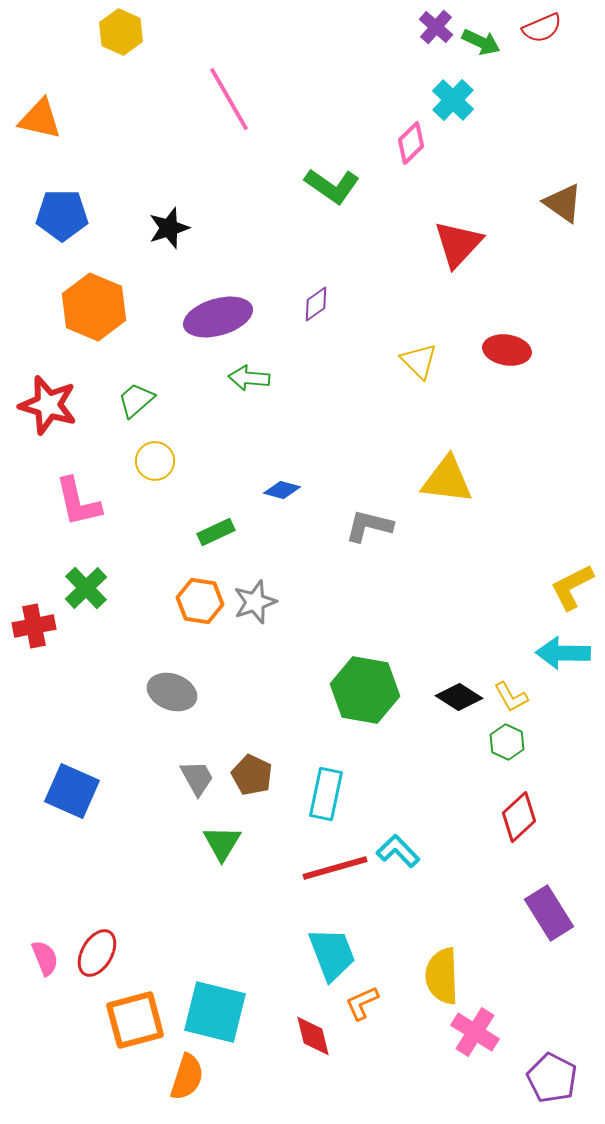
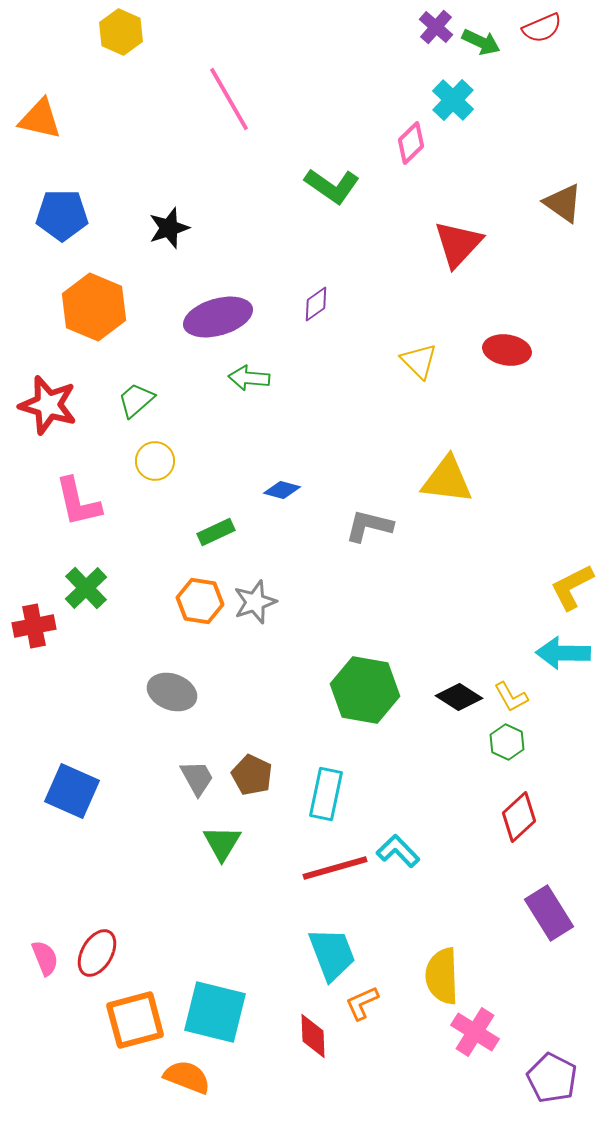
red diamond at (313, 1036): rotated 12 degrees clockwise
orange semicircle at (187, 1077): rotated 87 degrees counterclockwise
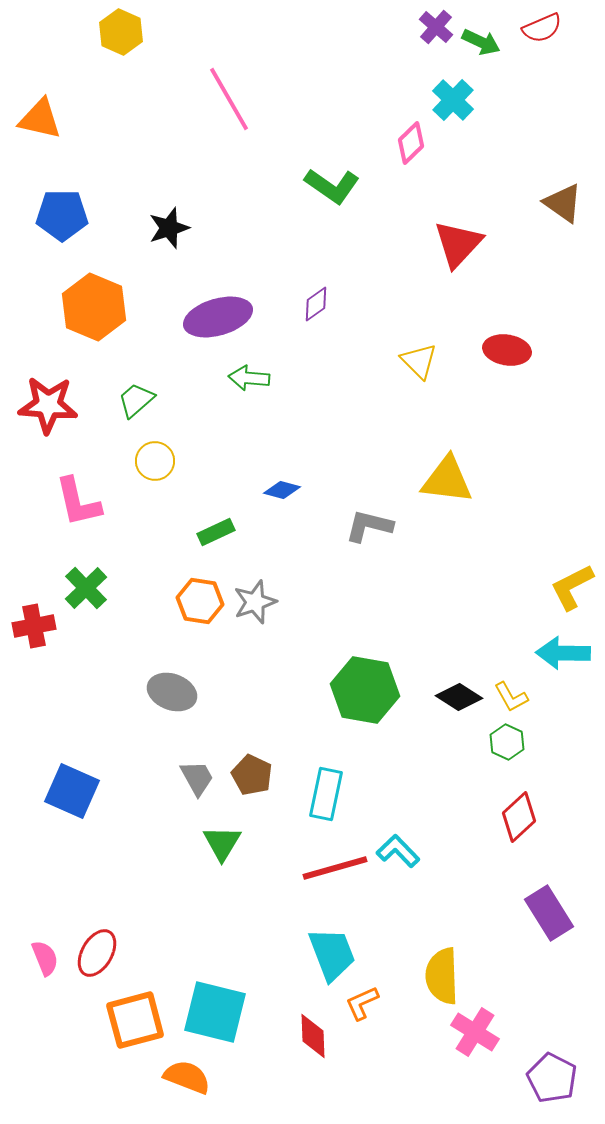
red star at (48, 405): rotated 12 degrees counterclockwise
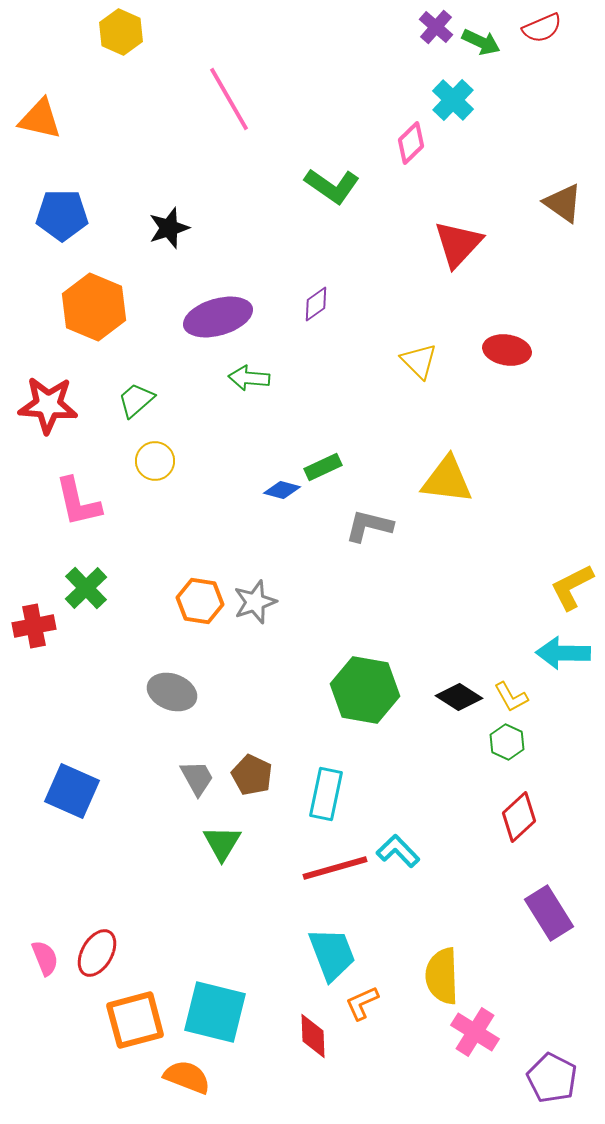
green rectangle at (216, 532): moved 107 px right, 65 px up
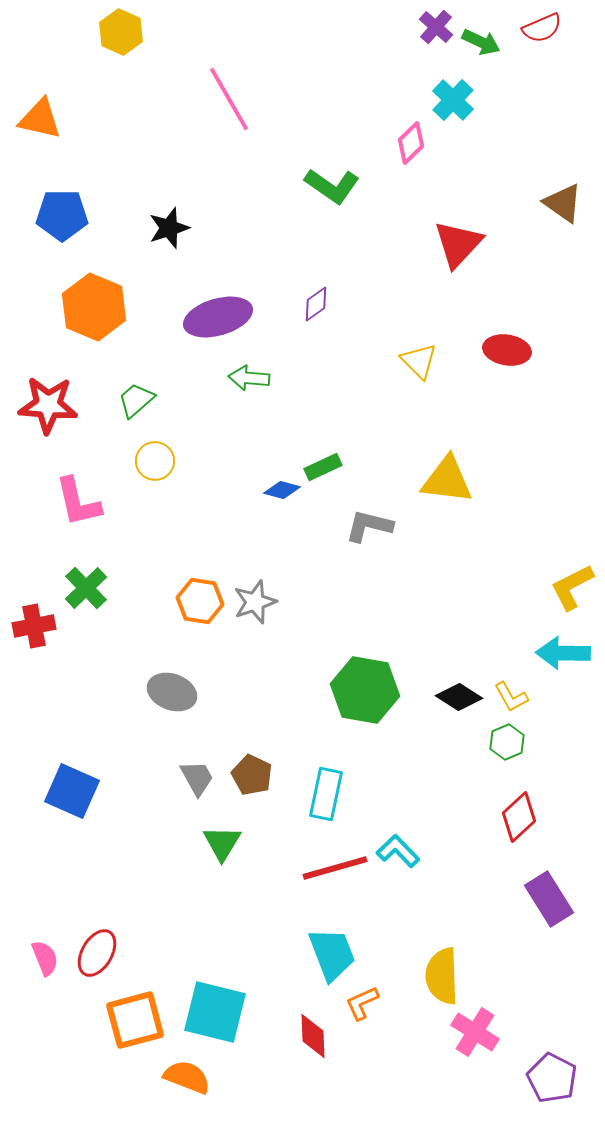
green hexagon at (507, 742): rotated 12 degrees clockwise
purple rectangle at (549, 913): moved 14 px up
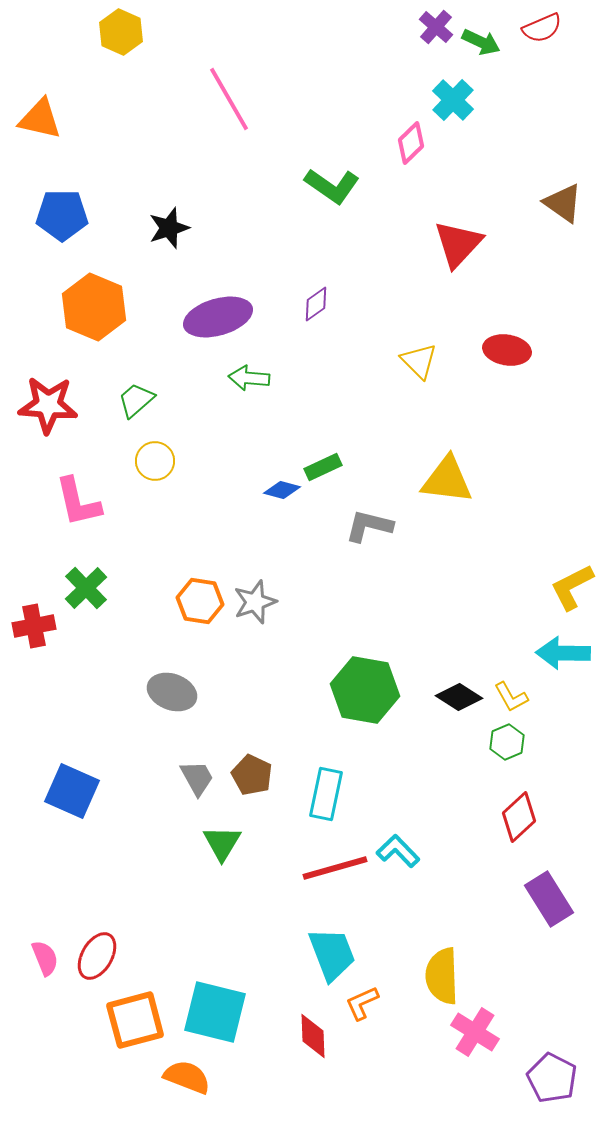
red ellipse at (97, 953): moved 3 px down
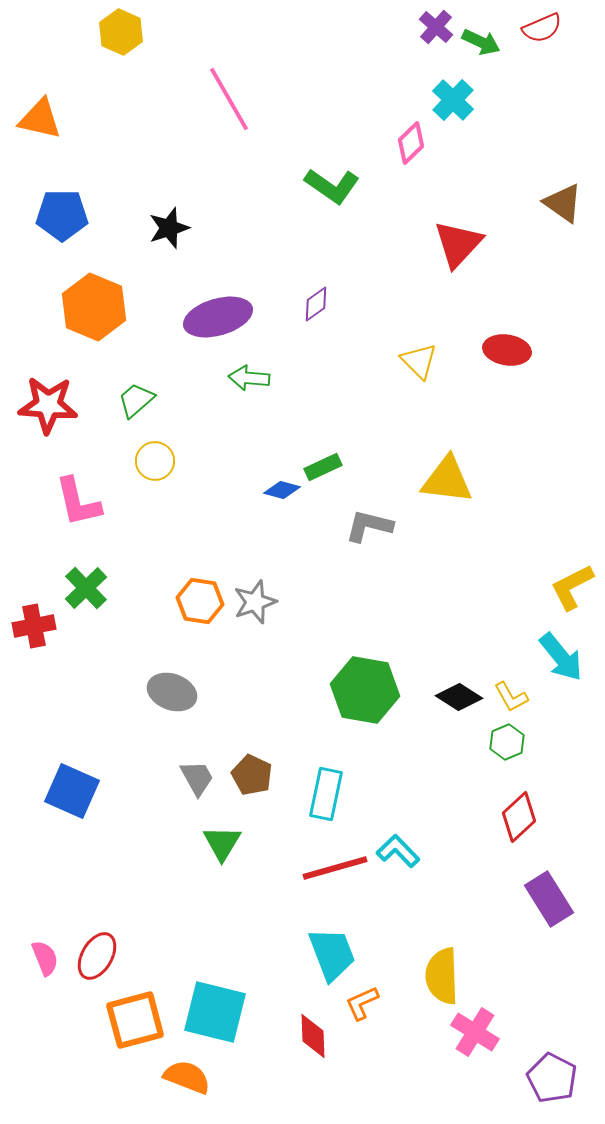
cyan arrow at (563, 653): moved 2 px left, 4 px down; rotated 130 degrees counterclockwise
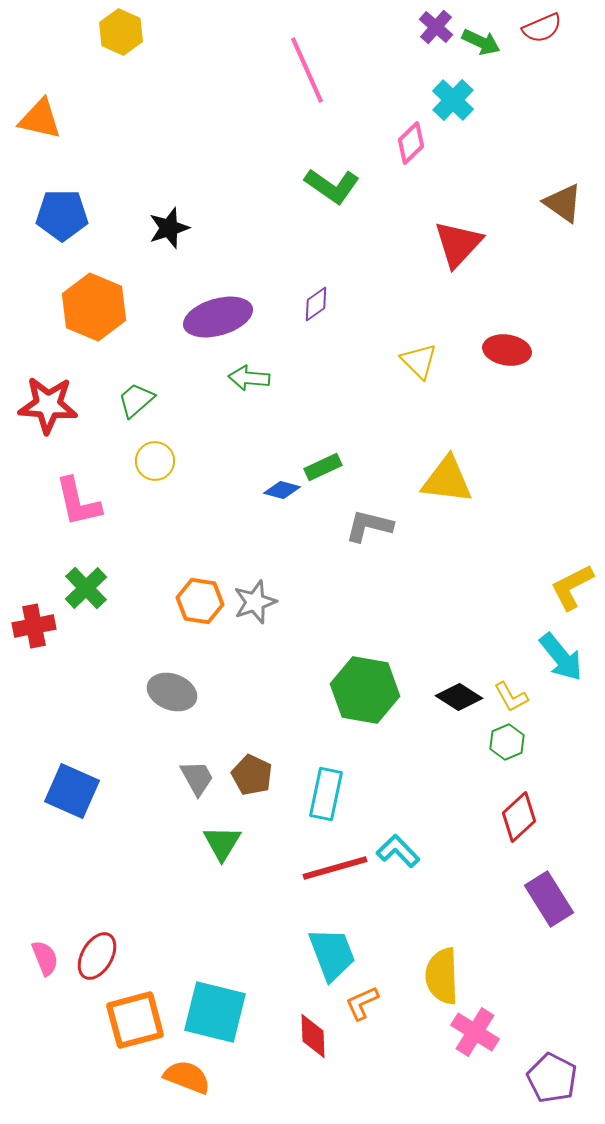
pink line at (229, 99): moved 78 px right, 29 px up; rotated 6 degrees clockwise
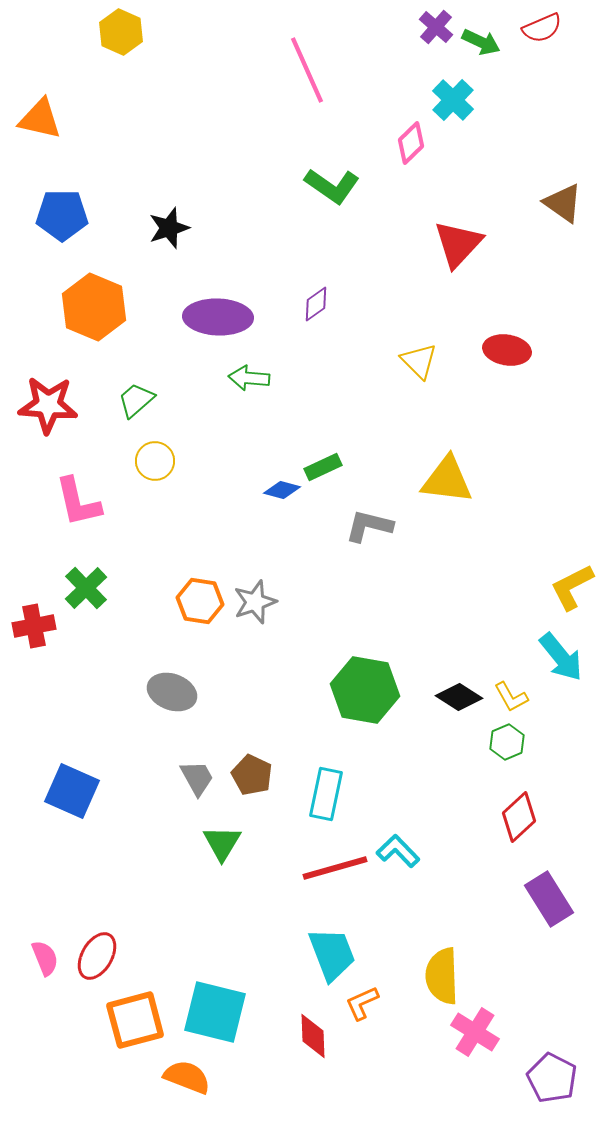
purple ellipse at (218, 317): rotated 18 degrees clockwise
